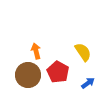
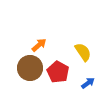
orange arrow: moved 3 px right, 6 px up; rotated 63 degrees clockwise
brown circle: moved 2 px right, 7 px up
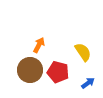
orange arrow: rotated 21 degrees counterclockwise
brown circle: moved 2 px down
red pentagon: rotated 15 degrees counterclockwise
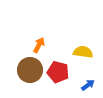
yellow semicircle: rotated 48 degrees counterclockwise
blue arrow: moved 2 px down
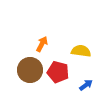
orange arrow: moved 3 px right, 1 px up
yellow semicircle: moved 2 px left, 1 px up
blue arrow: moved 2 px left
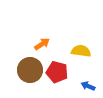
orange arrow: rotated 28 degrees clockwise
red pentagon: moved 1 px left
blue arrow: moved 2 px right, 1 px down; rotated 120 degrees counterclockwise
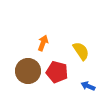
orange arrow: moved 1 px right, 1 px up; rotated 35 degrees counterclockwise
yellow semicircle: rotated 48 degrees clockwise
brown circle: moved 2 px left, 1 px down
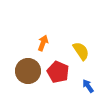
red pentagon: moved 1 px right; rotated 10 degrees clockwise
blue arrow: rotated 32 degrees clockwise
